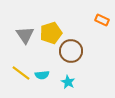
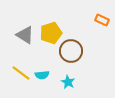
gray triangle: rotated 24 degrees counterclockwise
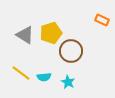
cyan semicircle: moved 2 px right, 2 px down
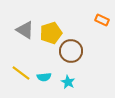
gray triangle: moved 5 px up
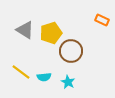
yellow line: moved 1 px up
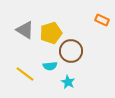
yellow line: moved 4 px right, 2 px down
cyan semicircle: moved 6 px right, 11 px up
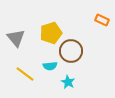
gray triangle: moved 9 px left, 8 px down; rotated 18 degrees clockwise
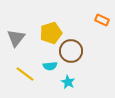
gray triangle: rotated 18 degrees clockwise
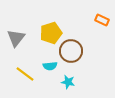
cyan star: rotated 16 degrees counterclockwise
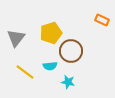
yellow line: moved 2 px up
